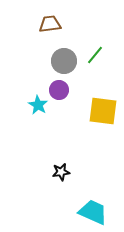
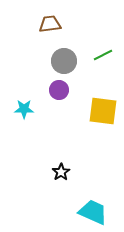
green line: moved 8 px right; rotated 24 degrees clockwise
cyan star: moved 14 px left, 4 px down; rotated 30 degrees counterclockwise
black star: rotated 24 degrees counterclockwise
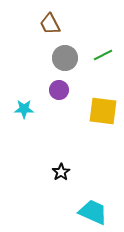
brown trapezoid: rotated 110 degrees counterclockwise
gray circle: moved 1 px right, 3 px up
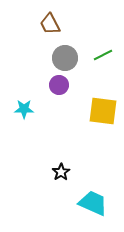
purple circle: moved 5 px up
cyan trapezoid: moved 9 px up
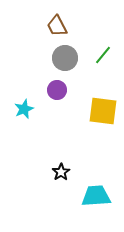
brown trapezoid: moved 7 px right, 2 px down
green line: rotated 24 degrees counterclockwise
purple circle: moved 2 px left, 5 px down
cyan star: rotated 24 degrees counterclockwise
cyan trapezoid: moved 3 px right, 7 px up; rotated 28 degrees counterclockwise
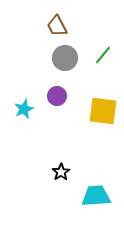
purple circle: moved 6 px down
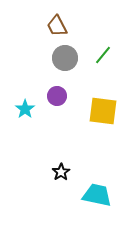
cyan star: moved 1 px right; rotated 12 degrees counterclockwise
cyan trapezoid: moved 1 px right, 1 px up; rotated 16 degrees clockwise
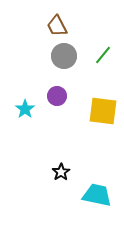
gray circle: moved 1 px left, 2 px up
